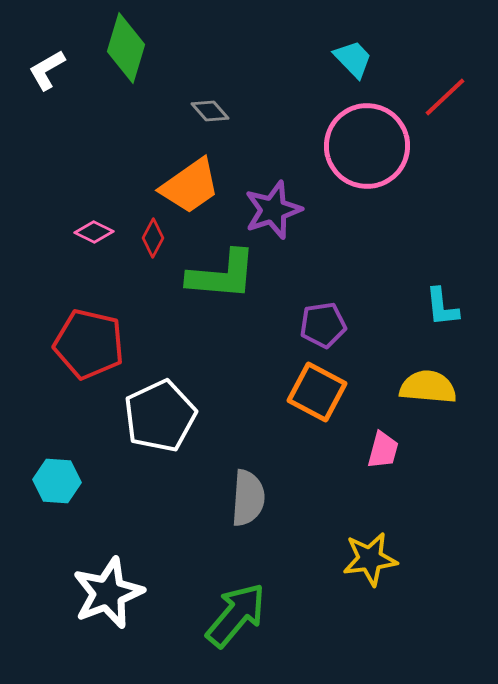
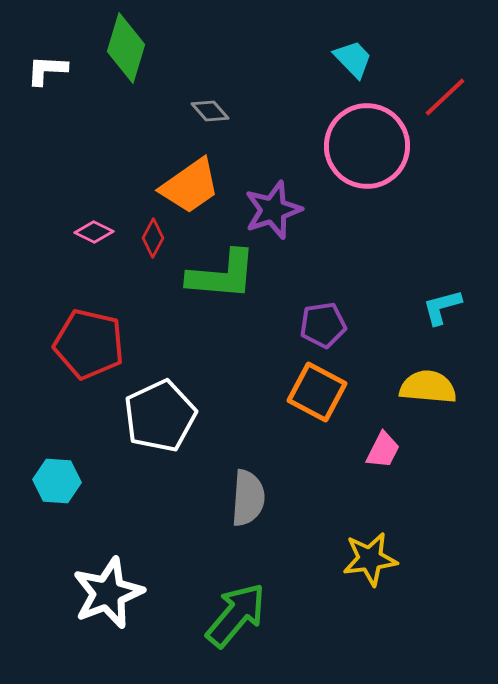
white L-shape: rotated 33 degrees clockwise
cyan L-shape: rotated 81 degrees clockwise
pink trapezoid: rotated 12 degrees clockwise
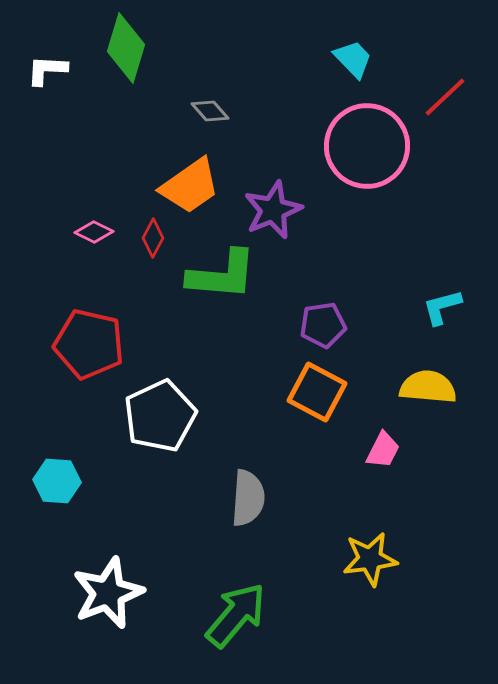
purple star: rotated 4 degrees counterclockwise
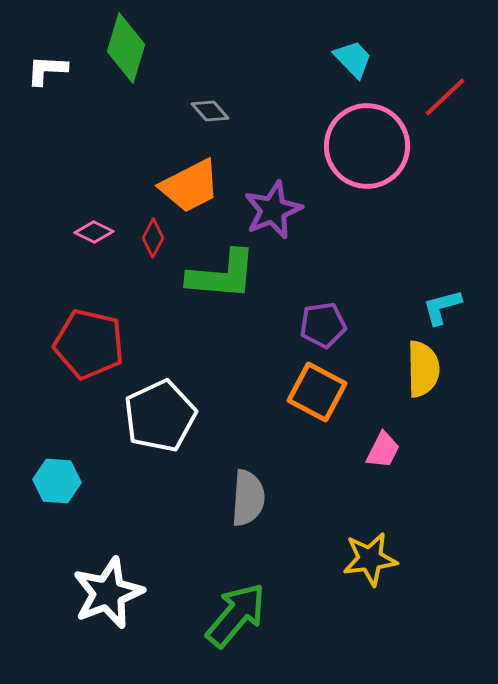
orange trapezoid: rotated 8 degrees clockwise
yellow semicircle: moved 5 px left, 18 px up; rotated 84 degrees clockwise
